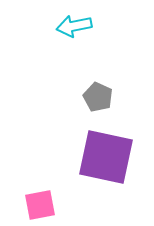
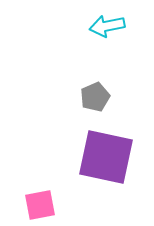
cyan arrow: moved 33 px right
gray pentagon: moved 3 px left; rotated 24 degrees clockwise
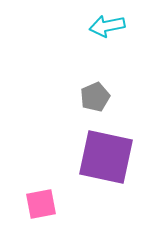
pink square: moved 1 px right, 1 px up
